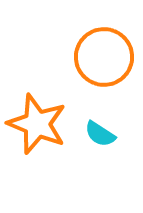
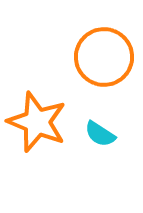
orange star: moved 2 px up
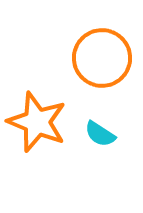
orange circle: moved 2 px left, 1 px down
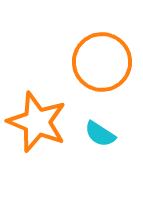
orange circle: moved 4 px down
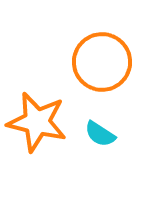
orange star: rotated 8 degrees counterclockwise
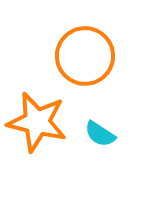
orange circle: moved 17 px left, 6 px up
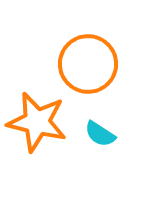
orange circle: moved 3 px right, 8 px down
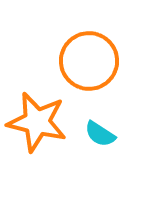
orange circle: moved 1 px right, 3 px up
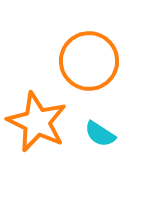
orange star: rotated 12 degrees clockwise
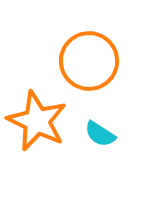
orange star: moved 1 px up
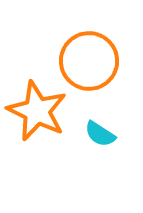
orange star: moved 10 px up
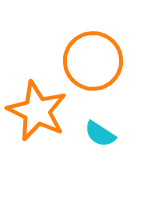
orange circle: moved 4 px right
